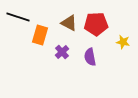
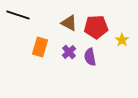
black line: moved 2 px up
red pentagon: moved 3 px down
orange rectangle: moved 12 px down
yellow star: moved 1 px left, 2 px up; rotated 24 degrees clockwise
purple cross: moved 7 px right
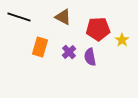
black line: moved 1 px right, 2 px down
brown triangle: moved 6 px left, 6 px up
red pentagon: moved 2 px right, 2 px down
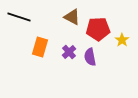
brown triangle: moved 9 px right
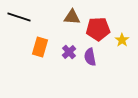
brown triangle: rotated 24 degrees counterclockwise
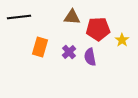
black line: rotated 25 degrees counterclockwise
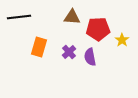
orange rectangle: moved 1 px left
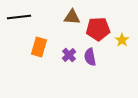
purple cross: moved 3 px down
